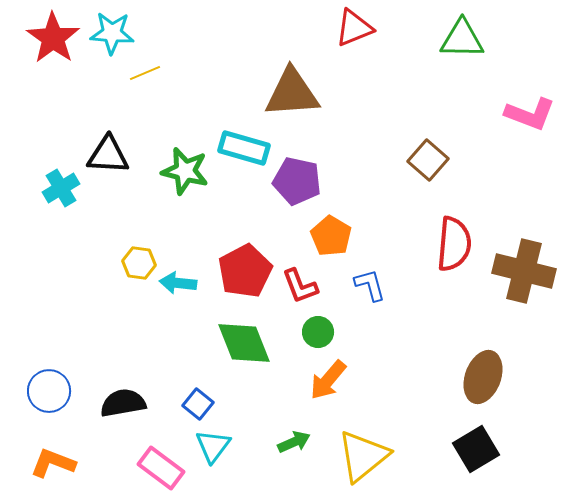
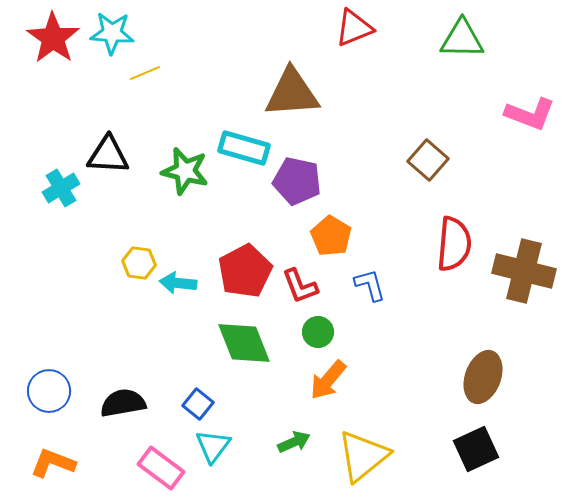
black square: rotated 6 degrees clockwise
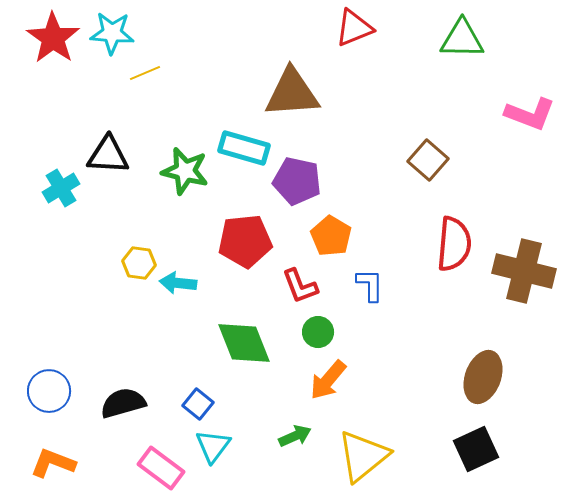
red pentagon: moved 30 px up; rotated 22 degrees clockwise
blue L-shape: rotated 15 degrees clockwise
black semicircle: rotated 6 degrees counterclockwise
green arrow: moved 1 px right, 6 px up
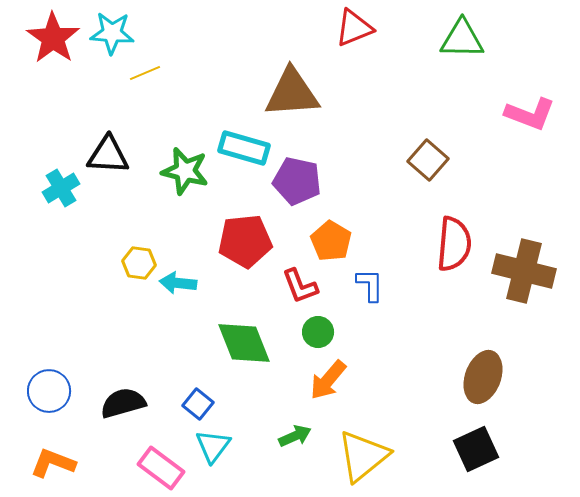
orange pentagon: moved 5 px down
